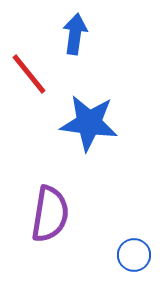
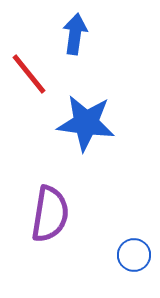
blue star: moved 3 px left
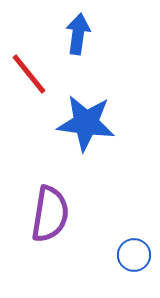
blue arrow: moved 3 px right
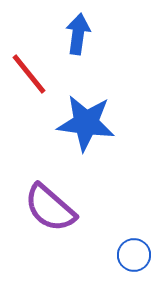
purple semicircle: moved 6 px up; rotated 122 degrees clockwise
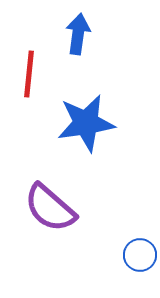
red line: rotated 45 degrees clockwise
blue star: rotated 16 degrees counterclockwise
blue circle: moved 6 px right
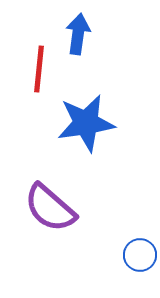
red line: moved 10 px right, 5 px up
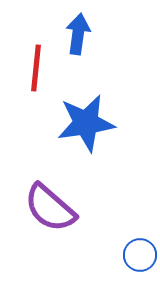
red line: moved 3 px left, 1 px up
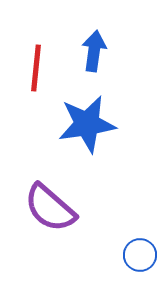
blue arrow: moved 16 px right, 17 px down
blue star: moved 1 px right, 1 px down
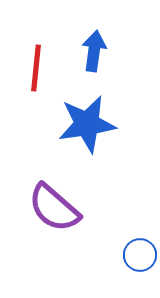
purple semicircle: moved 4 px right
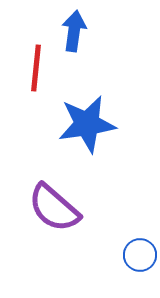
blue arrow: moved 20 px left, 20 px up
